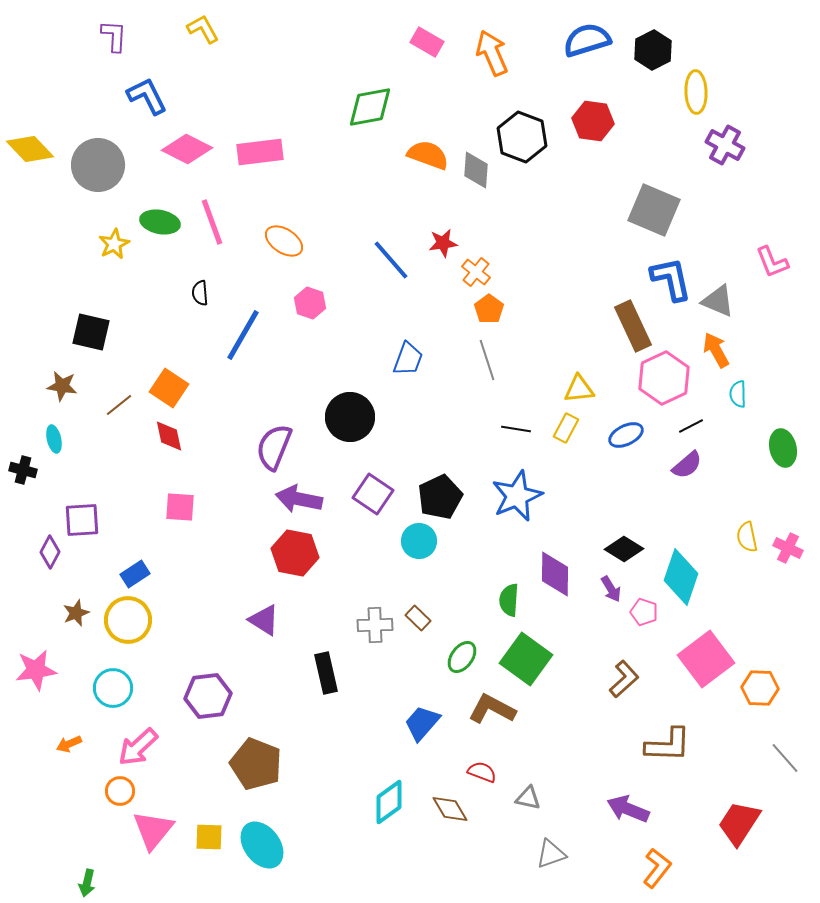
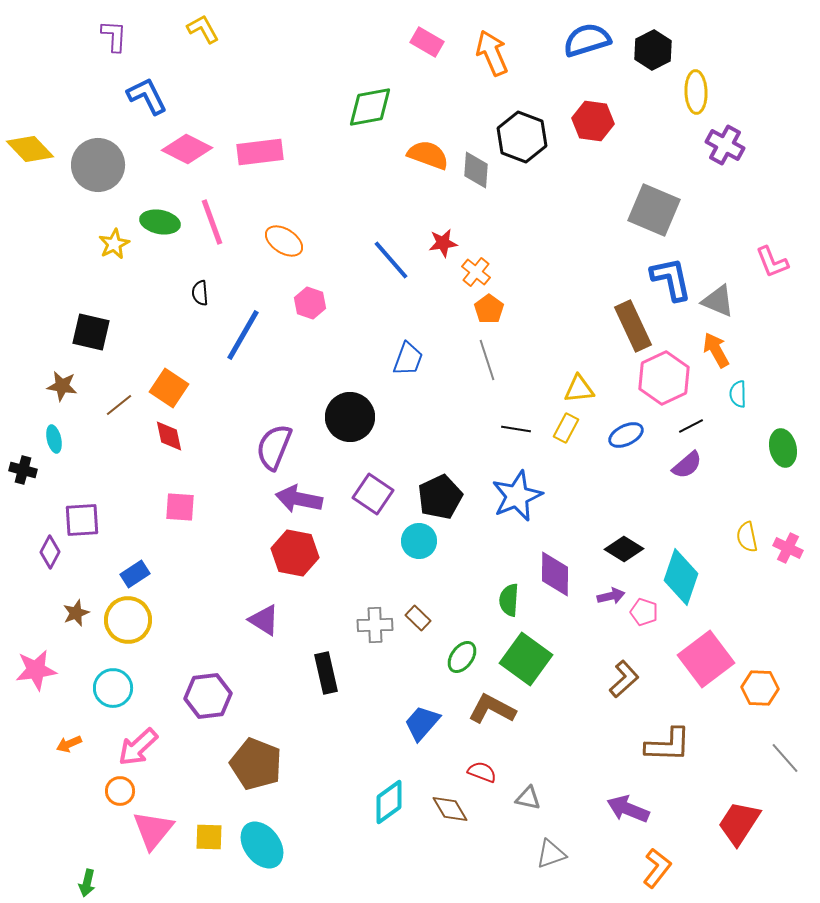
purple arrow at (611, 589): moved 7 px down; rotated 72 degrees counterclockwise
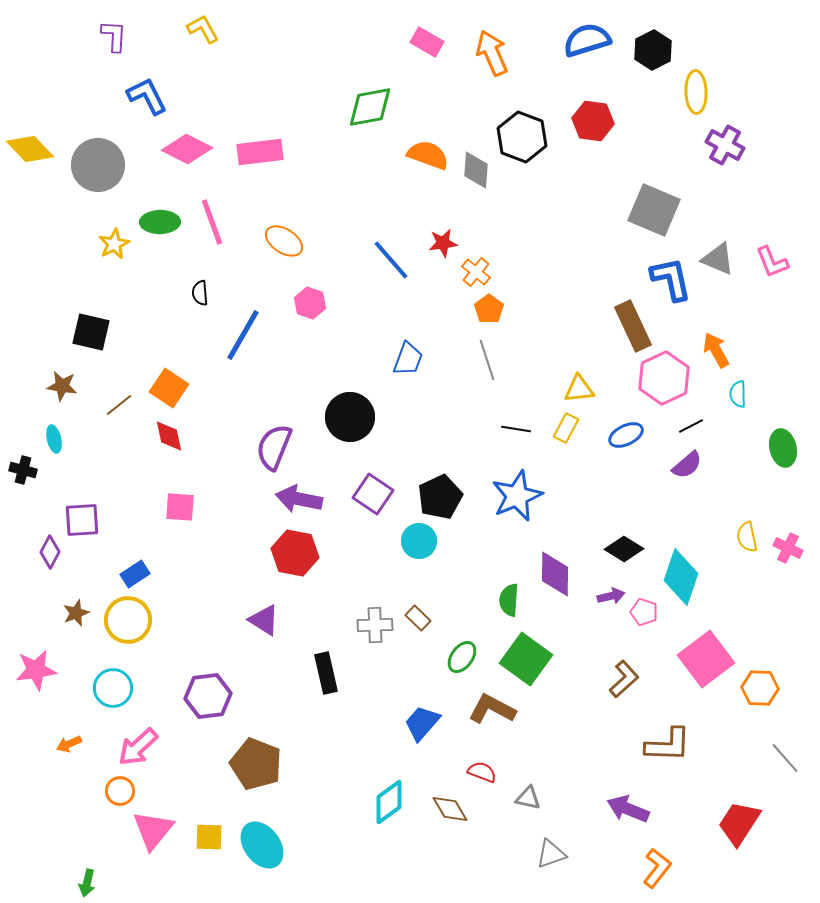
green ellipse at (160, 222): rotated 12 degrees counterclockwise
gray triangle at (718, 301): moved 42 px up
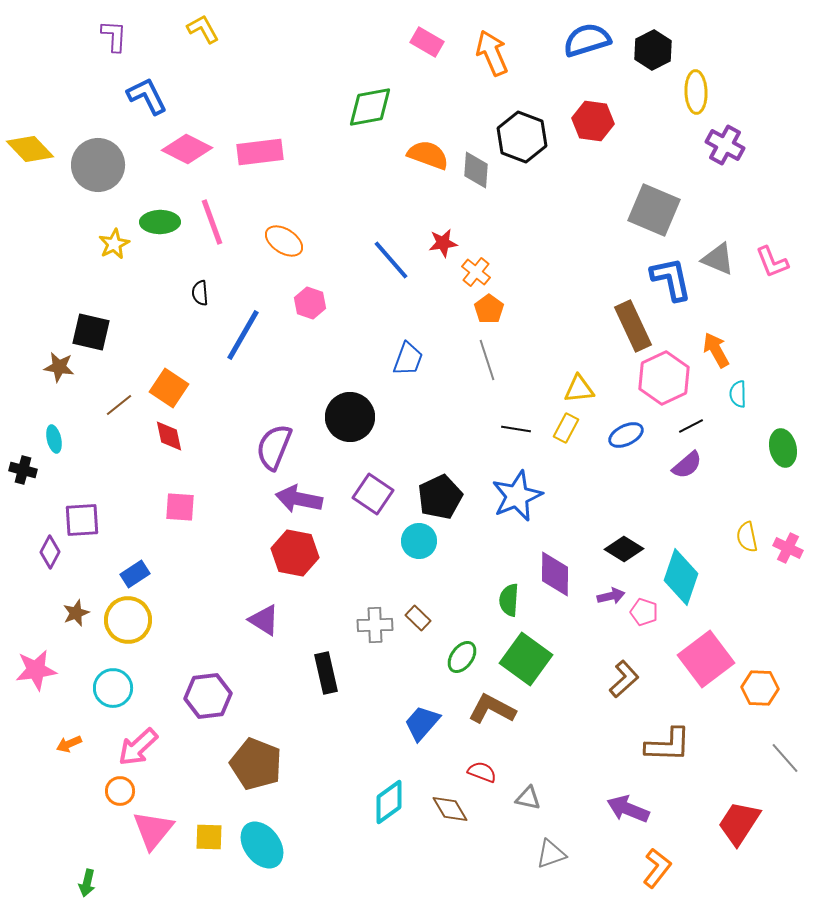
brown star at (62, 386): moved 3 px left, 19 px up
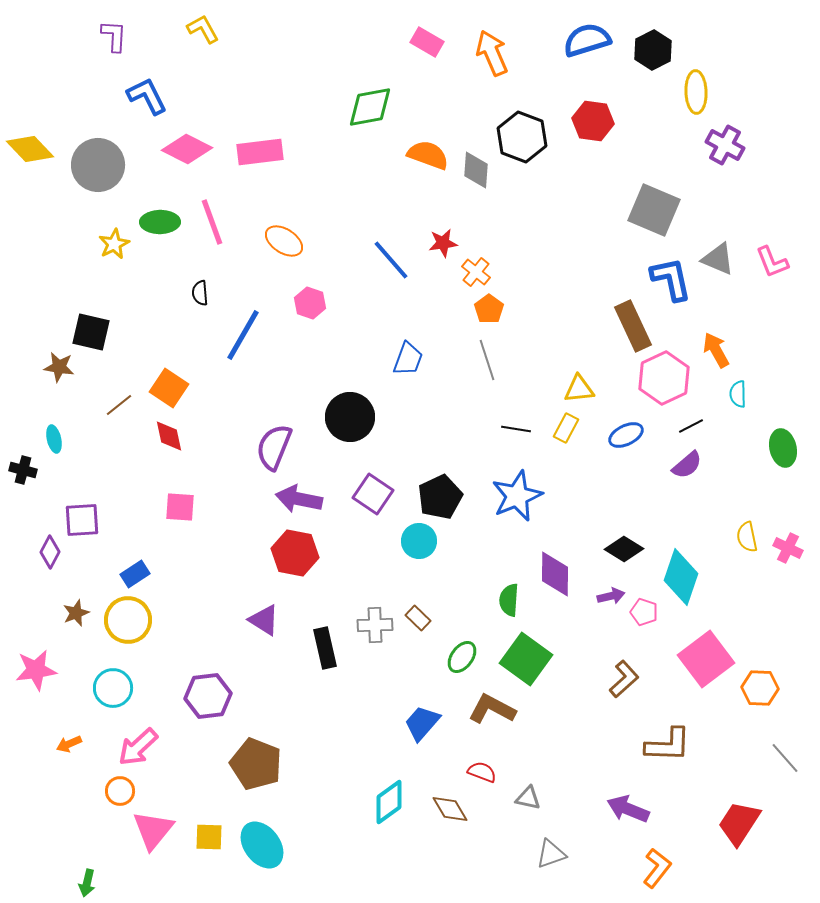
black rectangle at (326, 673): moved 1 px left, 25 px up
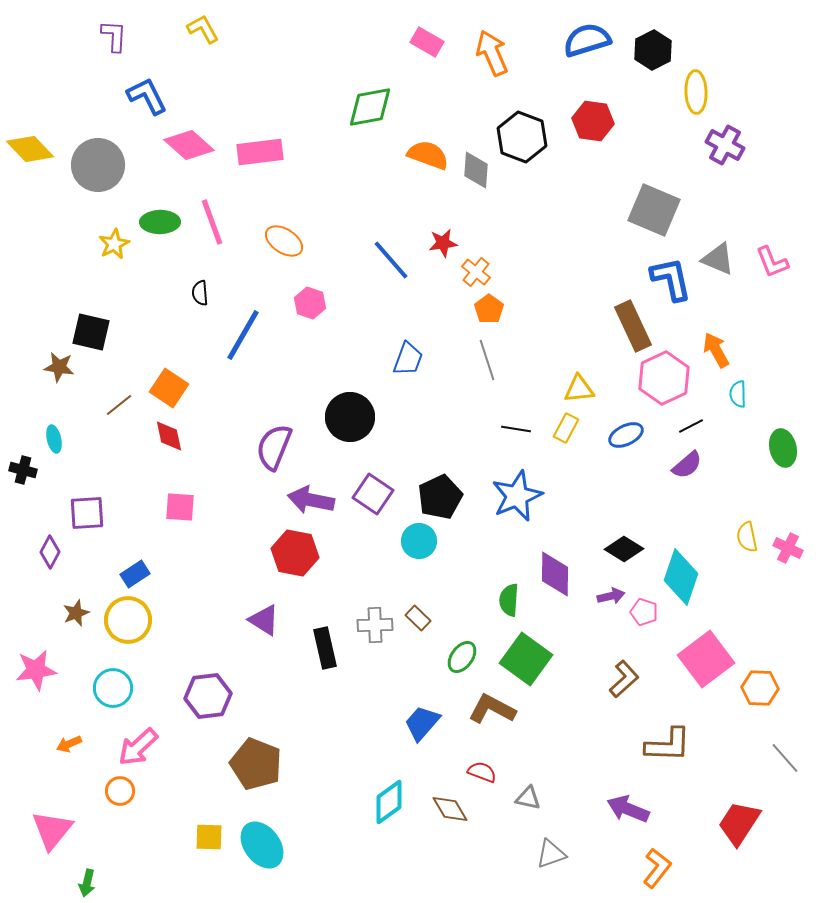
pink diamond at (187, 149): moved 2 px right, 4 px up; rotated 15 degrees clockwise
purple arrow at (299, 499): moved 12 px right, 1 px down
purple square at (82, 520): moved 5 px right, 7 px up
pink triangle at (153, 830): moved 101 px left
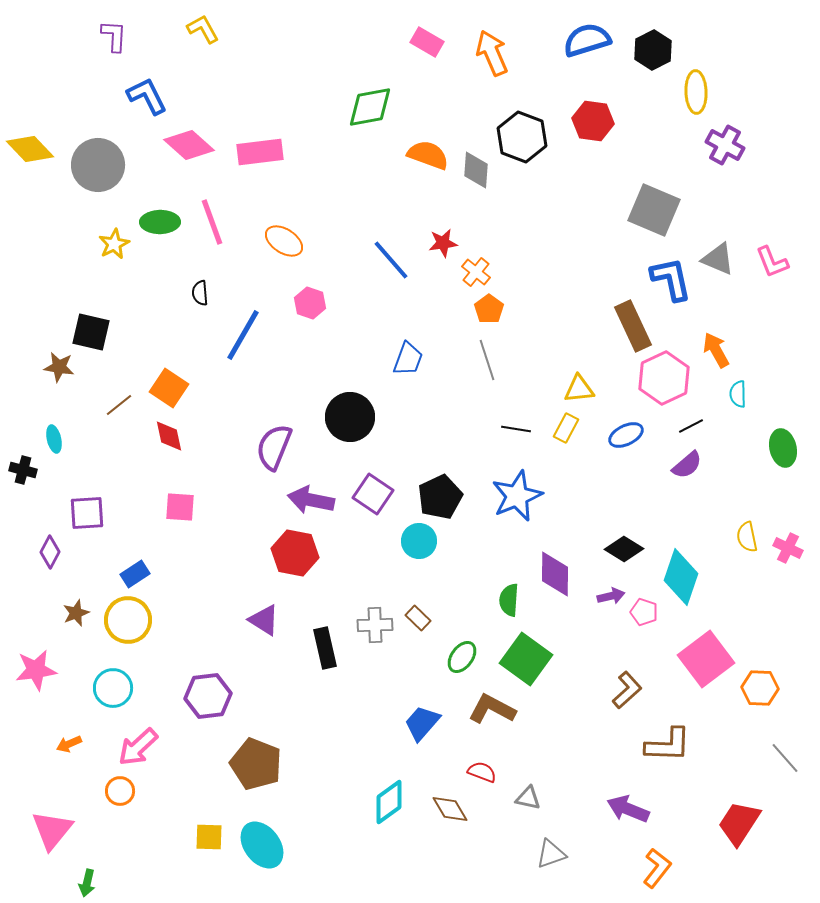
brown L-shape at (624, 679): moved 3 px right, 11 px down
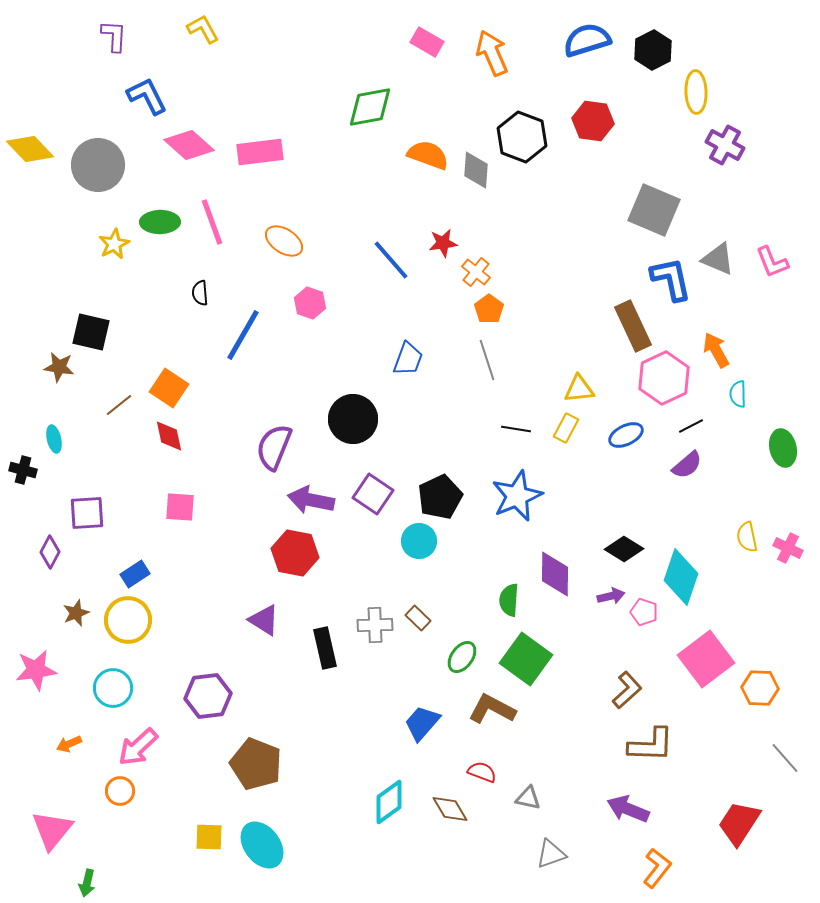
black circle at (350, 417): moved 3 px right, 2 px down
brown L-shape at (668, 745): moved 17 px left
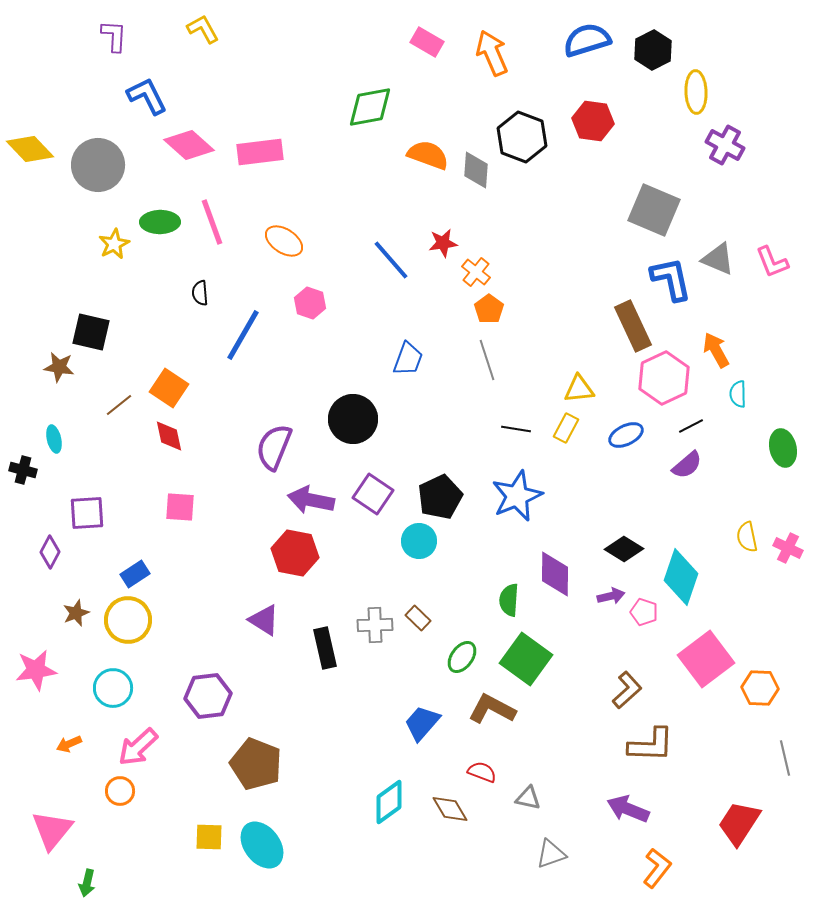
gray line at (785, 758): rotated 28 degrees clockwise
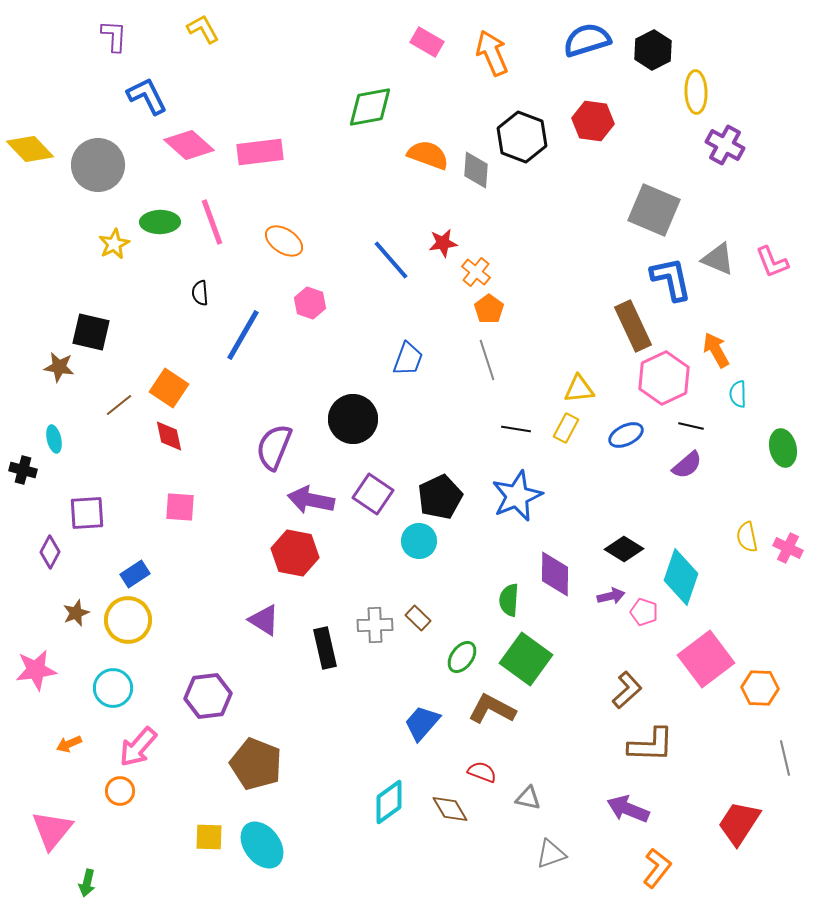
black line at (691, 426): rotated 40 degrees clockwise
pink arrow at (138, 747): rotated 6 degrees counterclockwise
